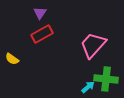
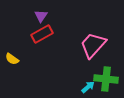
purple triangle: moved 1 px right, 3 px down
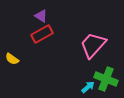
purple triangle: rotated 32 degrees counterclockwise
green cross: rotated 15 degrees clockwise
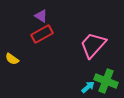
green cross: moved 2 px down
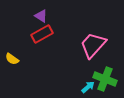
green cross: moved 1 px left, 2 px up
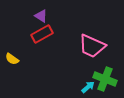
pink trapezoid: moved 1 px left, 1 px down; rotated 108 degrees counterclockwise
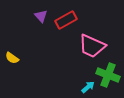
purple triangle: rotated 16 degrees clockwise
red rectangle: moved 24 px right, 14 px up
yellow semicircle: moved 1 px up
green cross: moved 3 px right, 4 px up
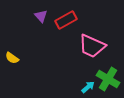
green cross: moved 4 px down; rotated 10 degrees clockwise
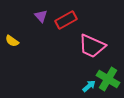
yellow semicircle: moved 17 px up
cyan arrow: moved 1 px right, 1 px up
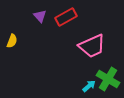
purple triangle: moved 1 px left
red rectangle: moved 3 px up
yellow semicircle: rotated 104 degrees counterclockwise
pink trapezoid: rotated 48 degrees counterclockwise
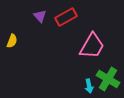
pink trapezoid: rotated 36 degrees counterclockwise
cyan arrow: rotated 120 degrees clockwise
